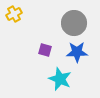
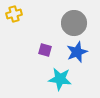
yellow cross: rotated 14 degrees clockwise
blue star: rotated 20 degrees counterclockwise
cyan star: rotated 15 degrees counterclockwise
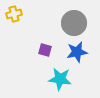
blue star: rotated 10 degrees clockwise
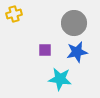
purple square: rotated 16 degrees counterclockwise
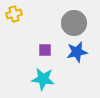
cyan star: moved 17 px left
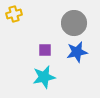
cyan star: moved 1 px right, 2 px up; rotated 20 degrees counterclockwise
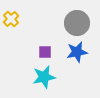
yellow cross: moved 3 px left, 5 px down; rotated 28 degrees counterclockwise
gray circle: moved 3 px right
purple square: moved 2 px down
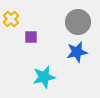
gray circle: moved 1 px right, 1 px up
purple square: moved 14 px left, 15 px up
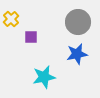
blue star: moved 2 px down
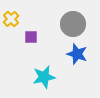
gray circle: moved 5 px left, 2 px down
blue star: rotated 30 degrees clockwise
